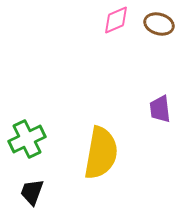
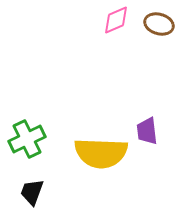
purple trapezoid: moved 13 px left, 22 px down
yellow semicircle: rotated 82 degrees clockwise
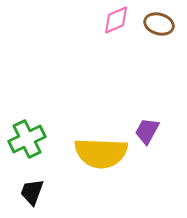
purple trapezoid: rotated 36 degrees clockwise
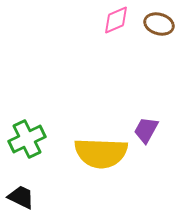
purple trapezoid: moved 1 px left, 1 px up
black trapezoid: moved 11 px left, 5 px down; rotated 96 degrees clockwise
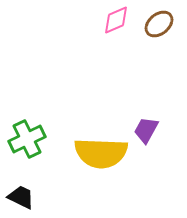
brown ellipse: rotated 56 degrees counterclockwise
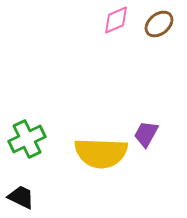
purple trapezoid: moved 4 px down
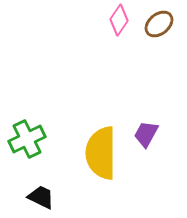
pink diamond: moved 3 px right; rotated 32 degrees counterclockwise
yellow semicircle: rotated 88 degrees clockwise
black trapezoid: moved 20 px right
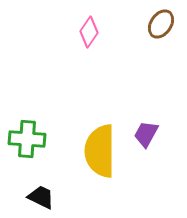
pink diamond: moved 30 px left, 12 px down
brown ellipse: moved 2 px right; rotated 16 degrees counterclockwise
green cross: rotated 30 degrees clockwise
yellow semicircle: moved 1 px left, 2 px up
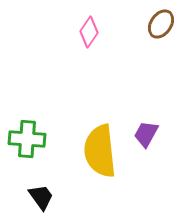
yellow semicircle: rotated 6 degrees counterclockwise
black trapezoid: rotated 28 degrees clockwise
